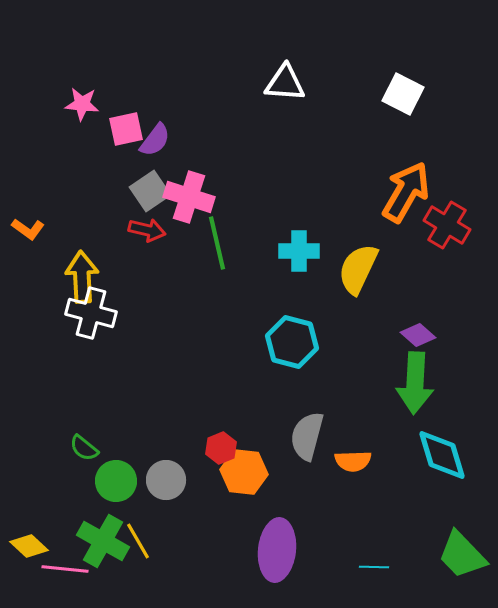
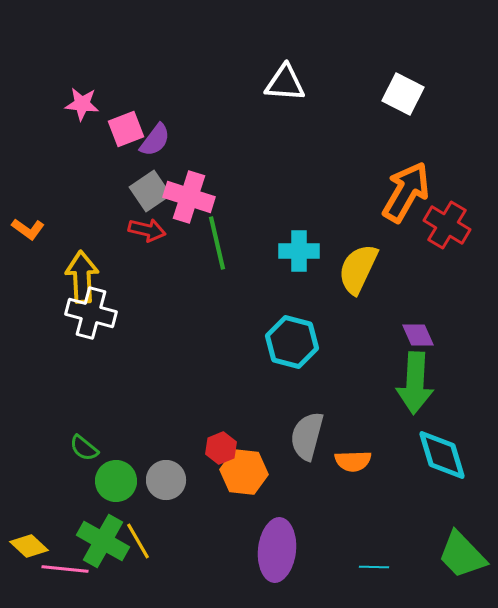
pink square: rotated 9 degrees counterclockwise
purple diamond: rotated 24 degrees clockwise
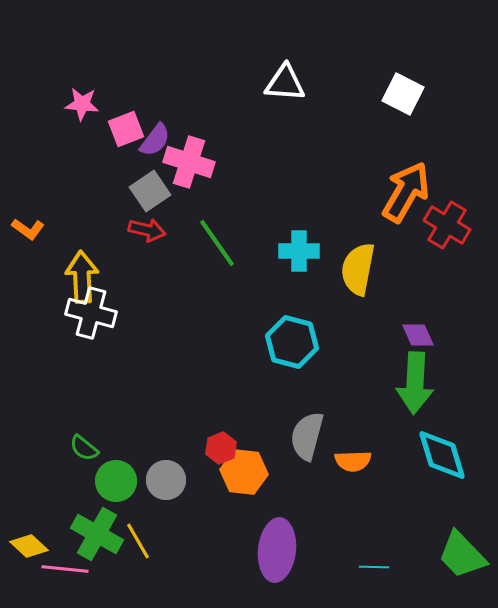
pink cross: moved 35 px up
green line: rotated 22 degrees counterclockwise
yellow semicircle: rotated 14 degrees counterclockwise
green cross: moved 6 px left, 7 px up
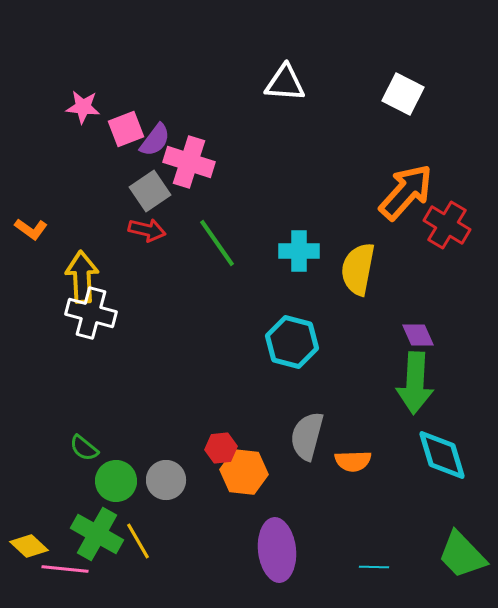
pink star: moved 1 px right, 3 px down
orange arrow: rotated 12 degrees clockwise
orange L-shape: moved 3 px right
red hexagon: rotated 16 degrees clockwise
purple ellipse: rotated 12 degrees counterclockwise
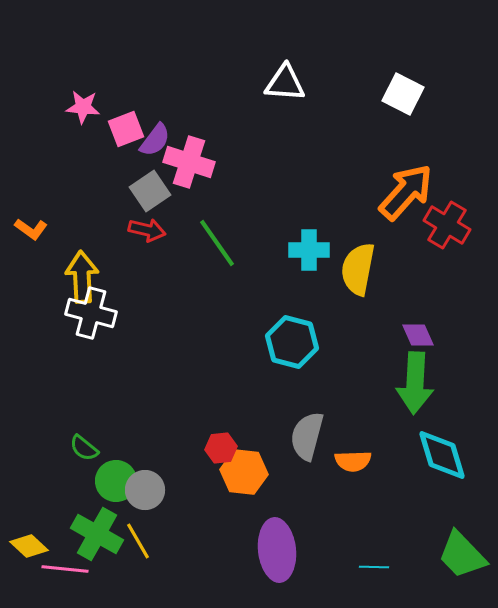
cyan cross: moved 10 px right, 1 px up
gray circle: moved 21 px left, 10 px down
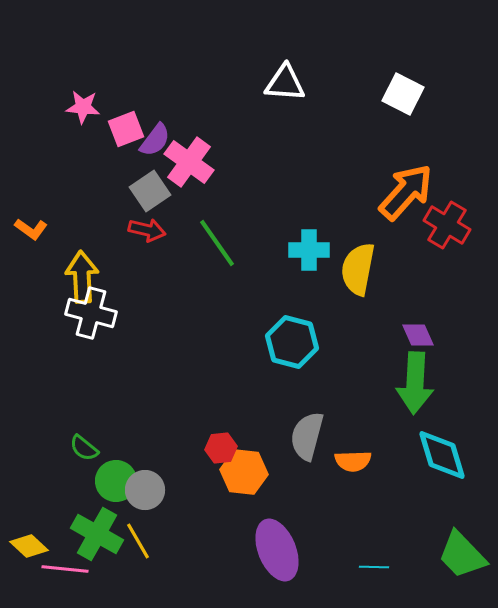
pink cross: rotated 18 degrees clockwise
purple ellipse: rotated 16 degrees counterclockwise
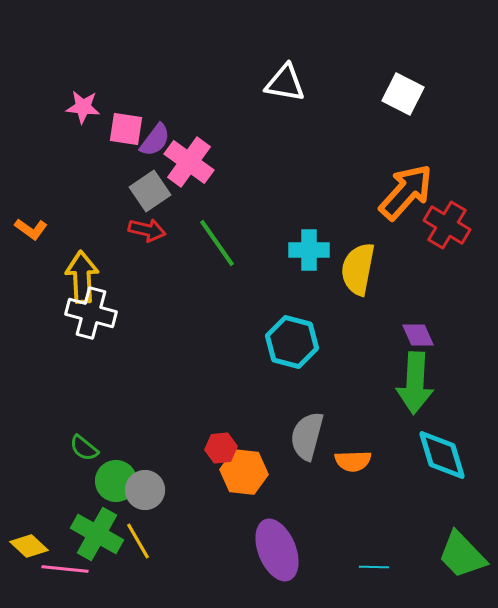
white triangle: rotated 6 degrees clockwise
pink square: rotated 30 degrees clockwise
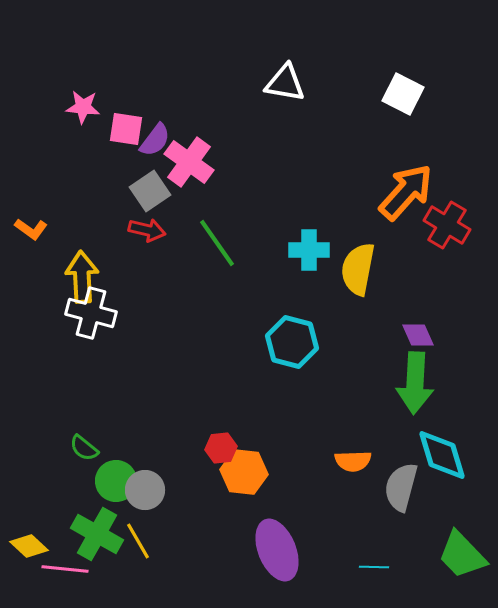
gray semicircle: moved 94 px right, 51 px down
